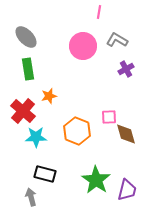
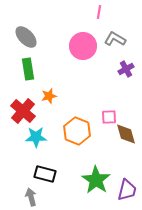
gray L-shape: moved 2 px left, 1 px up
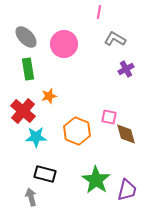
pink circle: moved 19 px left, 2 px up
pink square: rotated 14 degrees clockwise
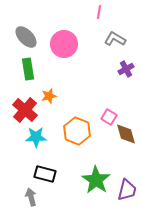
red cross: moved 2 px right, 1 px up
pink square: rotated 21 degrees clockwise
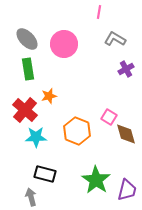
gray ellipse: moved 1 px right, 2 px down
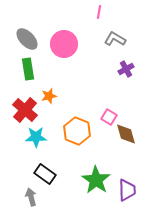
black rectangle: rotated 20 degrees clockwise
purple trapezoid: rotated 15 degrees counterclockwise
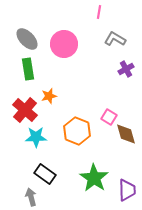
green star: moved 2 px left, 2 px up
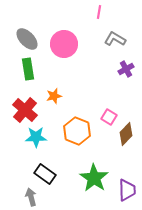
orange star: moved 5 px right
brown diamond: rotated 60 degrees clockwise
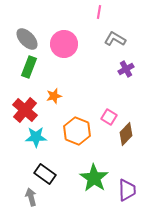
green rectangle: moved 1 px right, 2 px up; rotated 30 degrees clockwise
